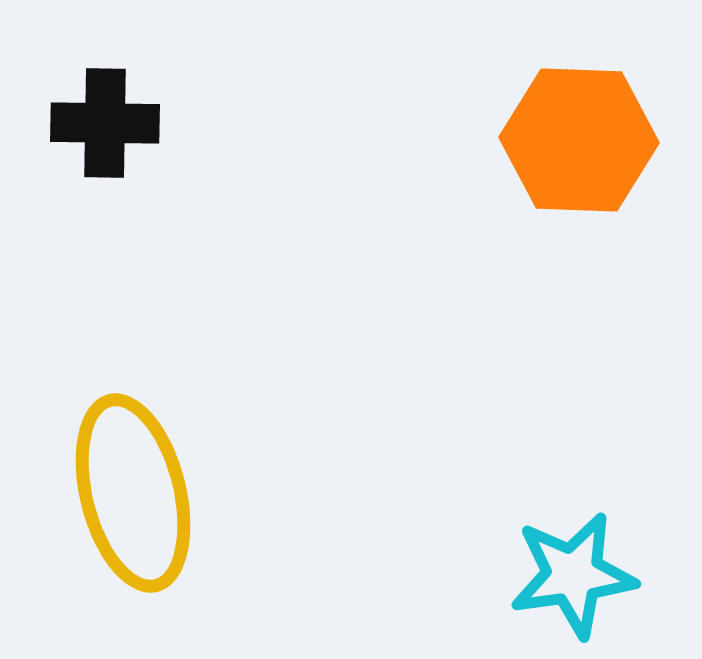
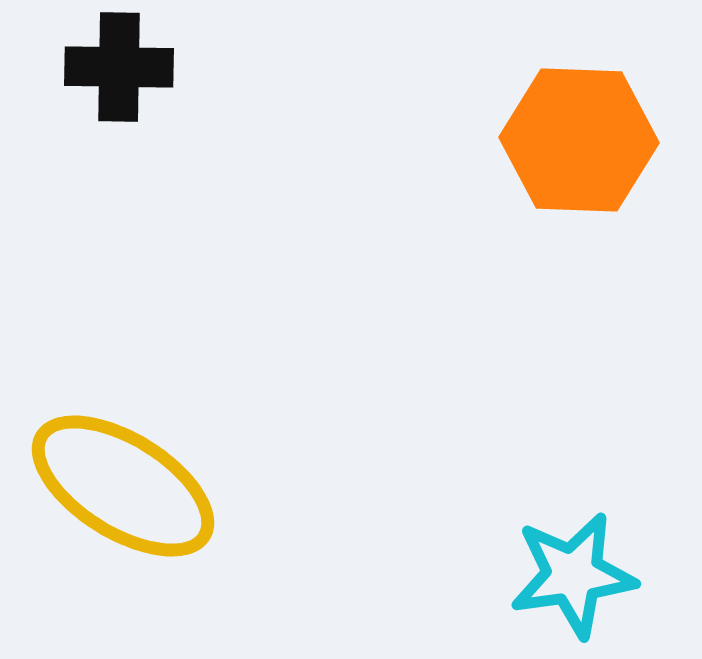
black cross: moved 14 px right, 56 px up
yellow ellipse: moved 10 px left, 7 px up; rotated 44 degrees counterclockwise
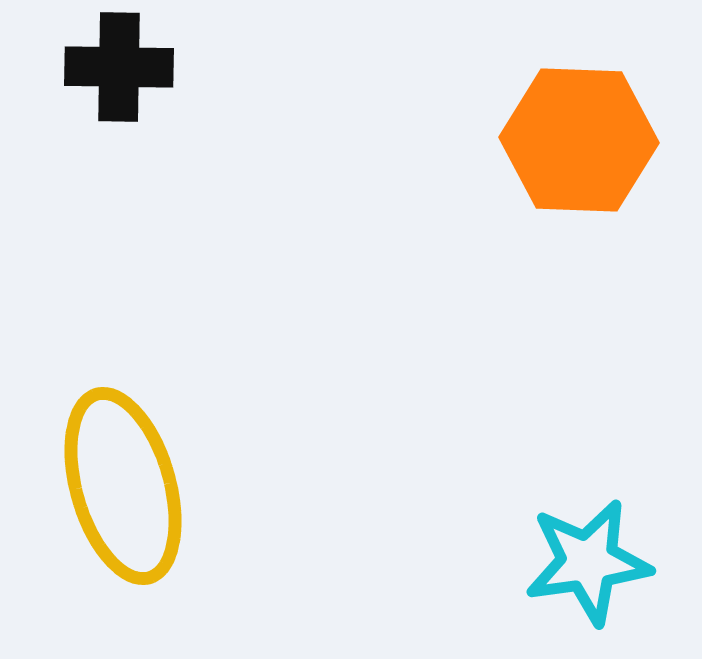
yellow ellipse: rotated 42 degrees clockwise
cyan star: moved 15 px right, 13 px up
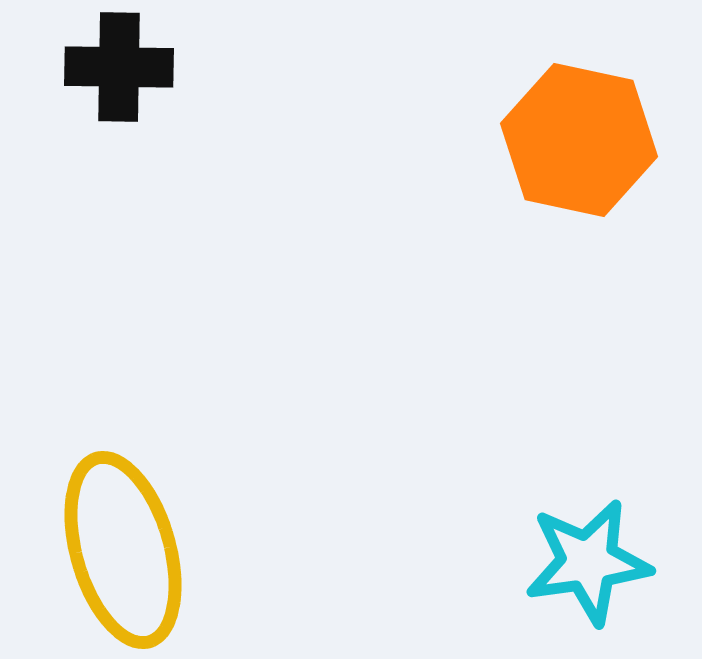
orange hexagon: rotated 10 degrees clockwise
yellow ellipse: moved 64 px down
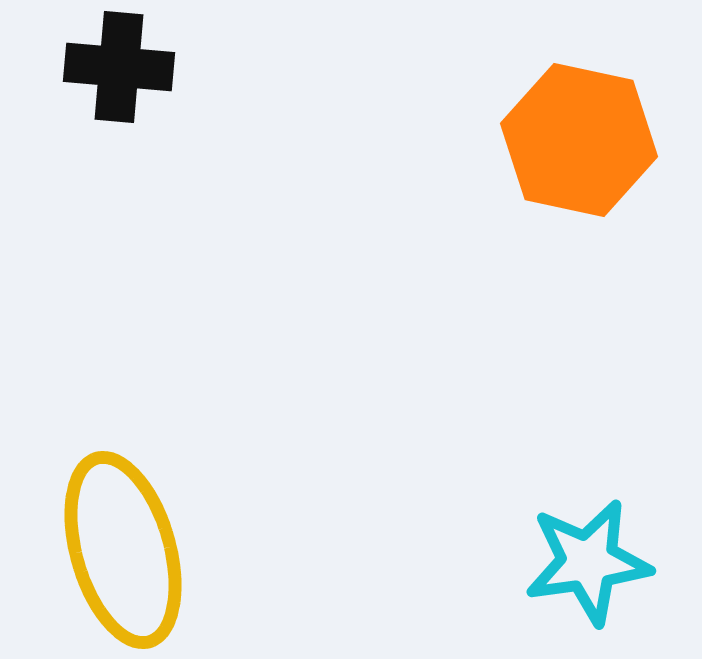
black cross: rotated 4 degrees clockwise
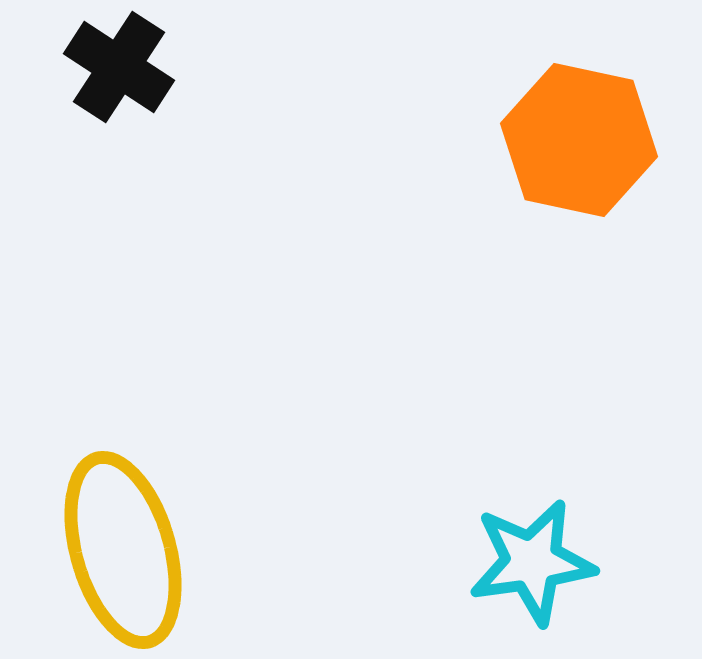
black cross: rotated 28 degrees clockwise
cyan star: moved 56 px left
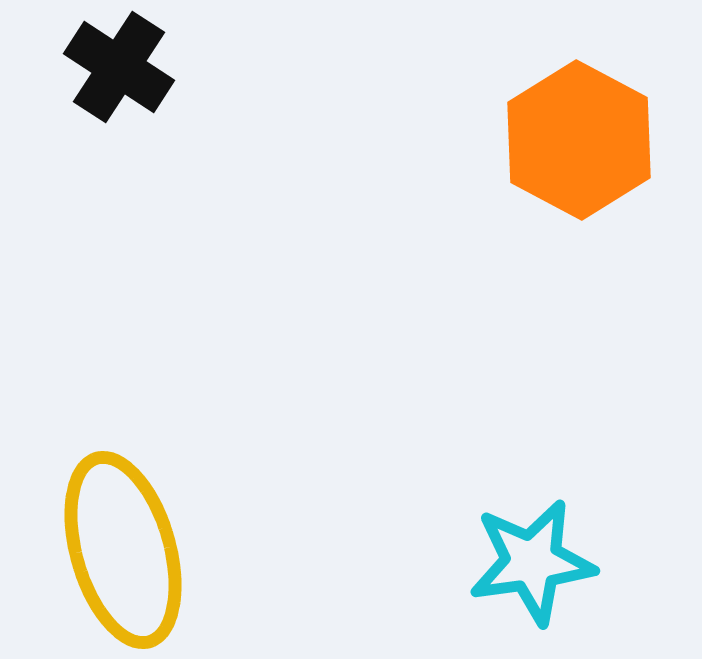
orange hexagon: rotated 16 degrees clockwise
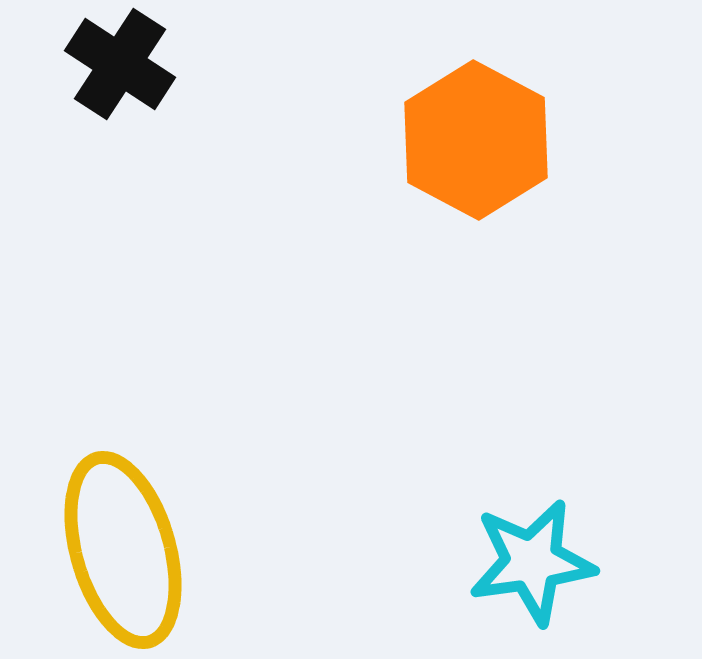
black cross: moved 1 px right, 3 px up
orange hexagon: moved 103 px left
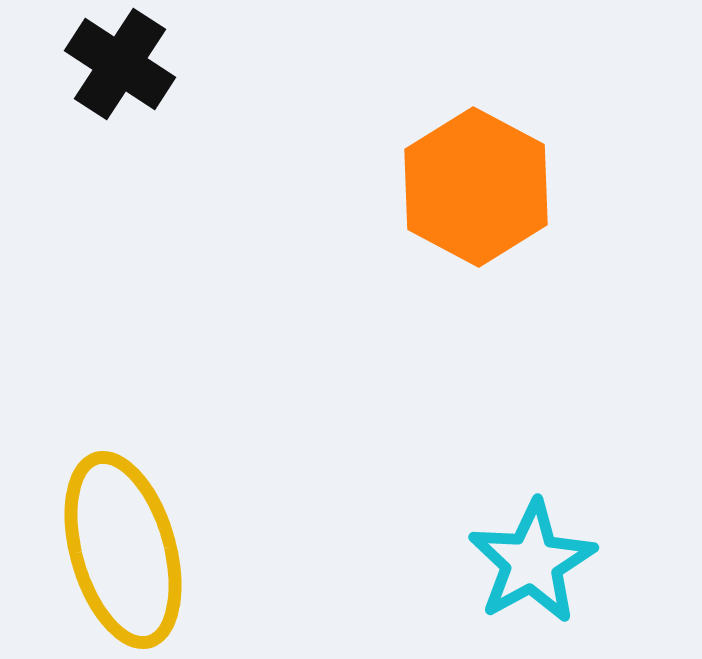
orange hexagon: moved 47 px down
cyan star: rotated 21 degrees counterclockwise
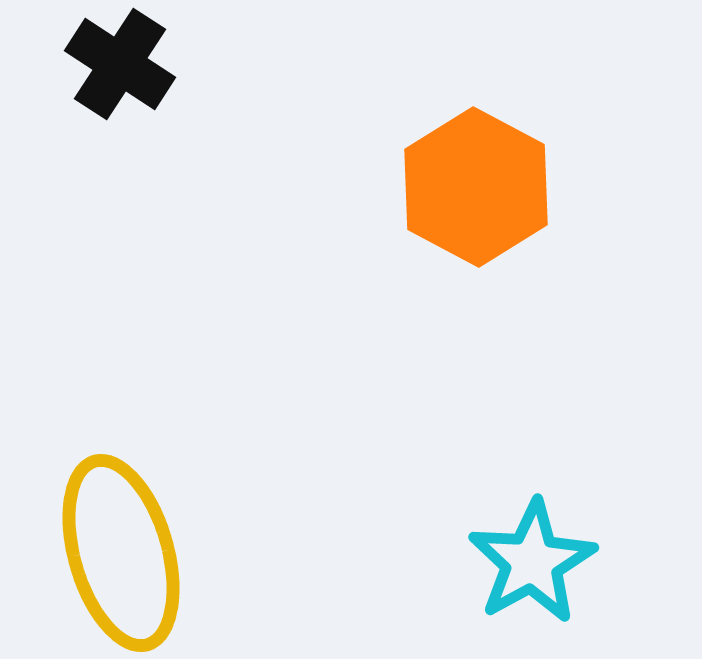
yellow ellipse: moved 2 px left, 3 px down
